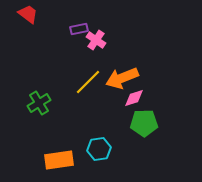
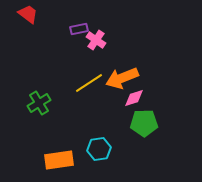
yellow line: moved 1 px right, 1 px down; rotated 12 degrees clockwise
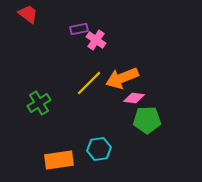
yellow line: rotated 12 degrees counterclockwise
pink diamond: rotated 25 degrees clockwise
green pentagon: moved 3 px right, 3 px up
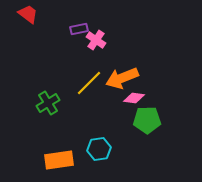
green cross: moved 9 px right
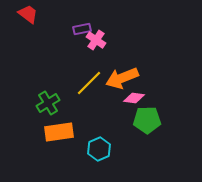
purple rectangle: moved 3 px right
cyan hexagon: rotated 15 degrees counterclockwise
orange rectangle: moved 28 px up
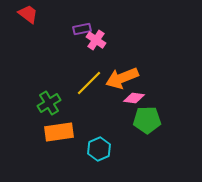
green cross: moved 1 px right
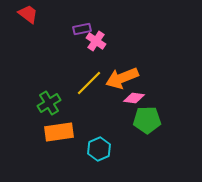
pink cross: moved 1 px down
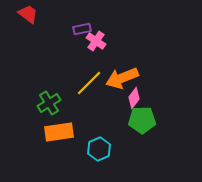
pink diamond: rotated 60 degrees counterclockwise
green pentagon: moved 5 px left
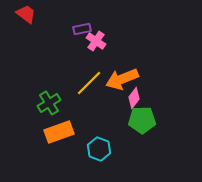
red trapezoid: moved 2 px left
orange arrow: moved 1 px down
orange rectangle: rotated 12 degrees counterclockwise
cyan hexagon: rotated 15 degrees counterclockwise
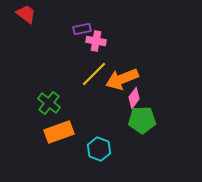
pink cross: rotated 24 degrees counterclockwise
yellow line: moved 5 px right, 9 px up
green cross: rotated 20 degrees counterclockwise
